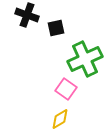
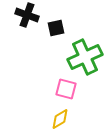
green cross: moved 2 px up
pink square: rotated 20 degrees counterclockwise
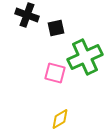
pink square: moved 11 px left, 16 px up
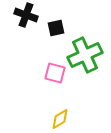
black cross: moved 1 px left
green cross: moved 2 px up
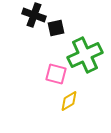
black cross: moved 8 px right
pink square: moved 1 px right, 1 px down
yellow diamond: moved 9 px right, 18 px up
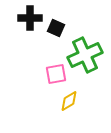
black cross: moved 4 px left, 3 px down; rotated 20 degrees counterclockwise
black square: rotated 36 degrees clockwise
pink square: rotated 25 degrees counterclockwise
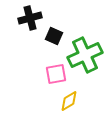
black cross: rotated 15 degrees counterclockwise
black square: moved 2 px left, 8 px down
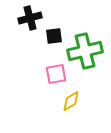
black square: rotated 30 degrees counterclockwise
green cross: moved 4 px up; rotated 12 degrees clockwise
yellow diamond: moved 2 px right
